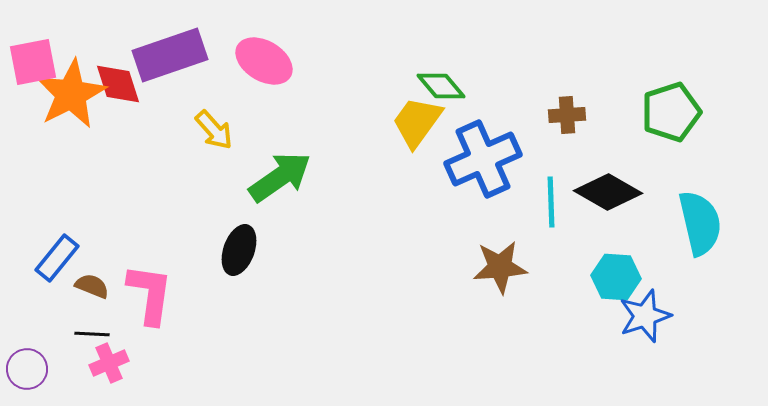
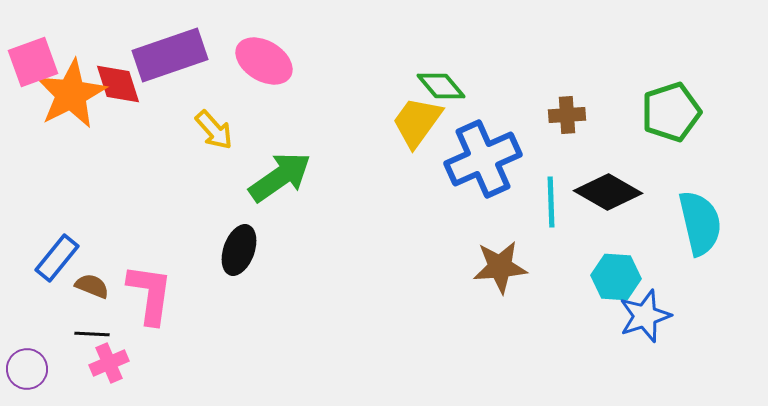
pink square: rotated 9 degrees counterclockwise
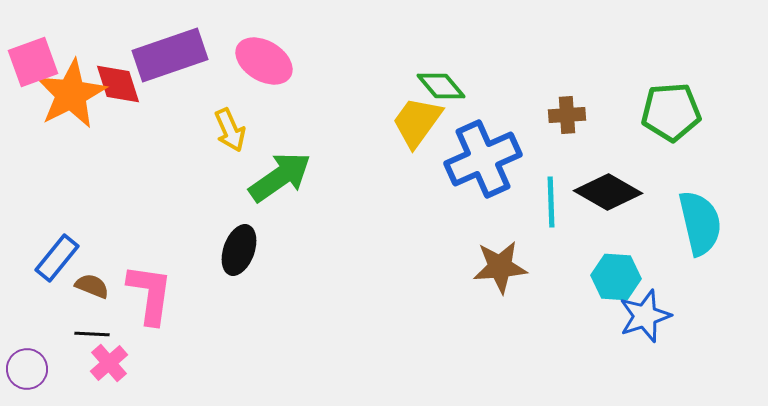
green pentagon: rotated 14 degrees clockwise
yellow arrow: moved 16 px right; rotated 18 degrees clockwise
pink cross: rotated 18 degrees counterclockwise
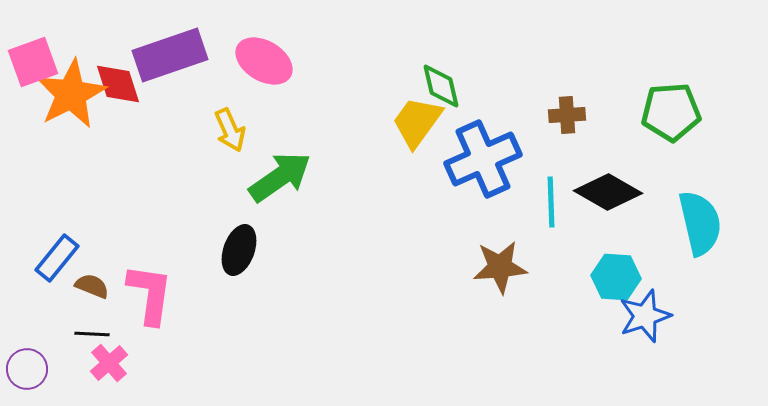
green diamond: rotated 27 degrees clockwise
